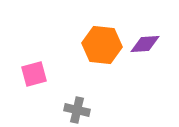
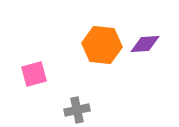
gray cross: rotated 25 degrees counterclockwise
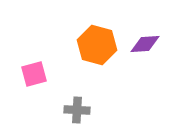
orange hexagon: moved 5 px left; rotated 9 degrees clockwise
gray cross: rotated 15 degrees clockwise
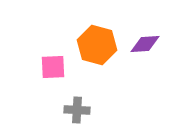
pink square: moved 19 px right, 7 px up; rotated 12 degrees clockwise
